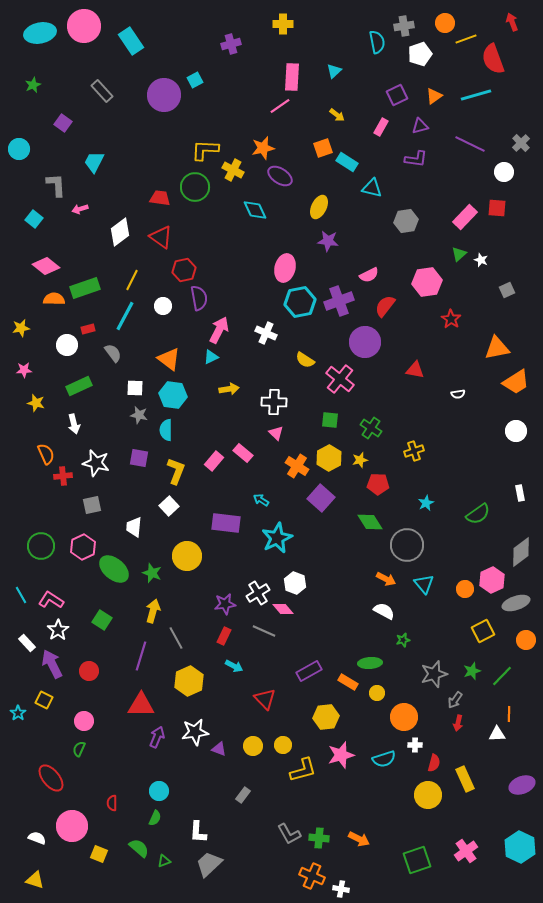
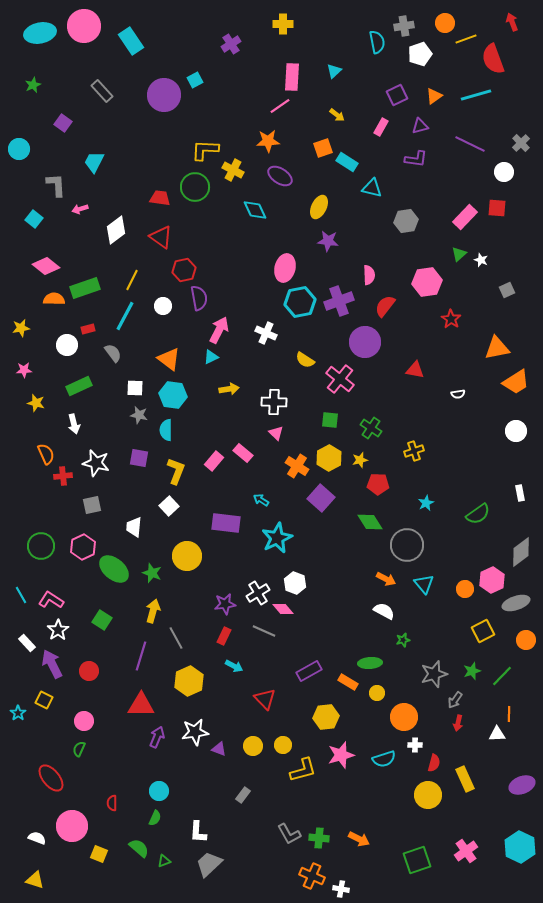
purple cross at (231, 44): rotated 18 degrees counterclockwise
orange star at (263, 148): moved 5 px right, 7 px up; rotated 10 degrees clockwise
white diamond at (120, 232): moved 4 px left, 2 px up
pink semicircle at (369, 275): rotated 66 degrees counterclockwise
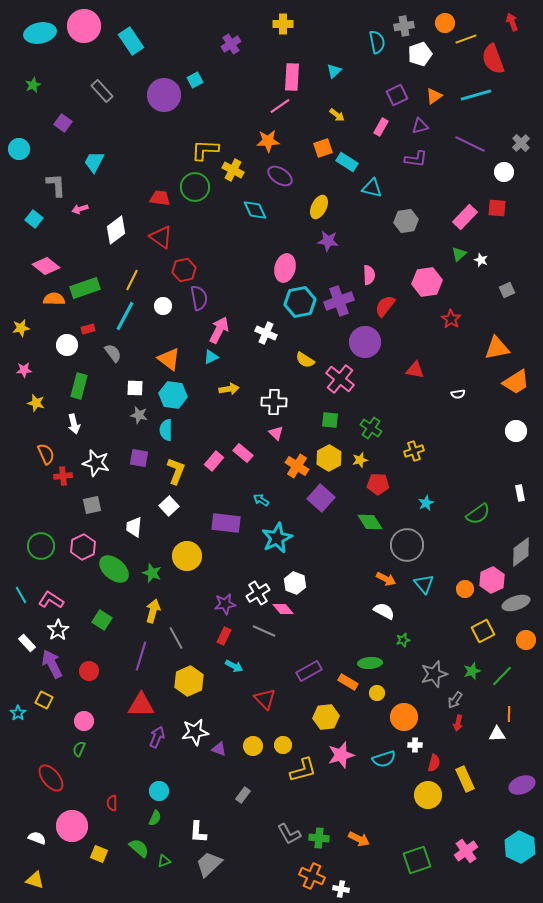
green rectangle at (79, 386): rotated 50 degrees counterclockwise
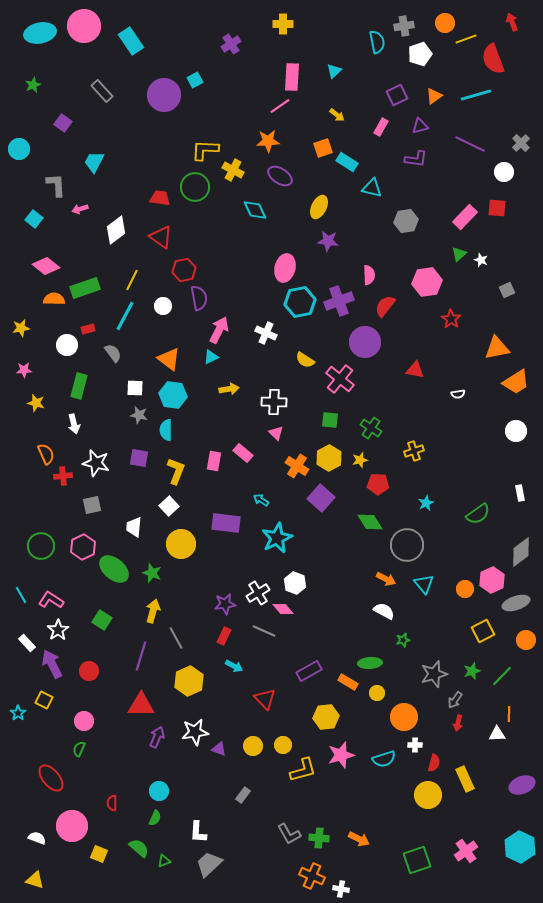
pink rectangle at (214, 461): rotated 30 degrees counterclockwise
yellow circle at (187, 556): moved 6 px left, 12 px up
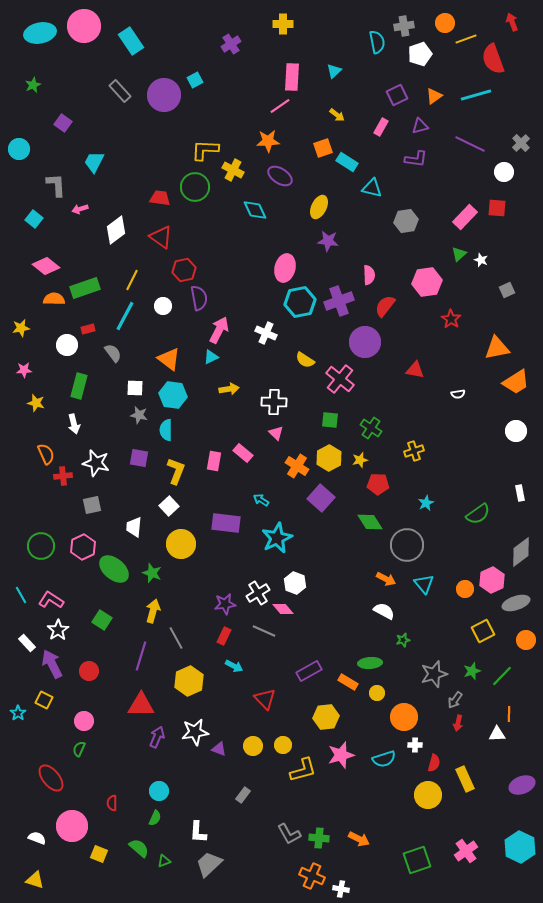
gray rectangle at (102, 91): moved 18 px right
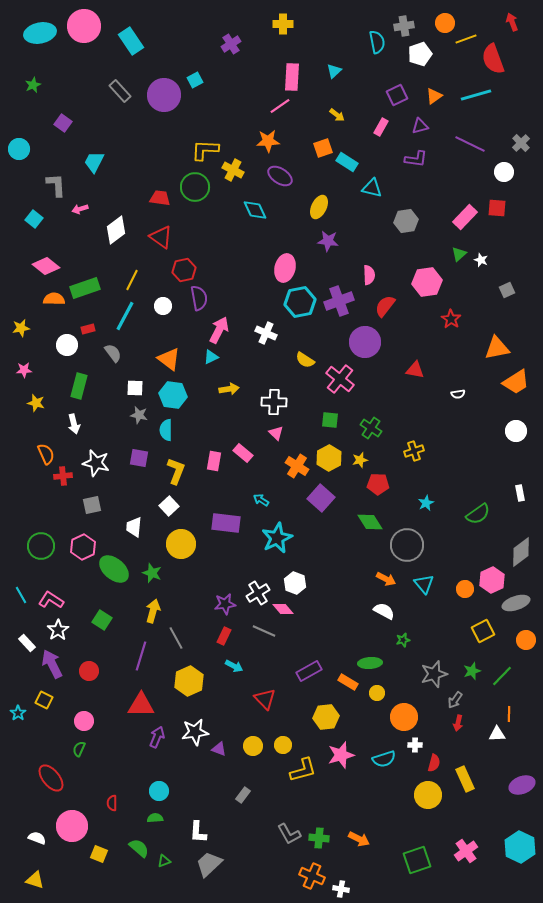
green semicircle at (155, 818): rotated 119 degrees counterclockwise
